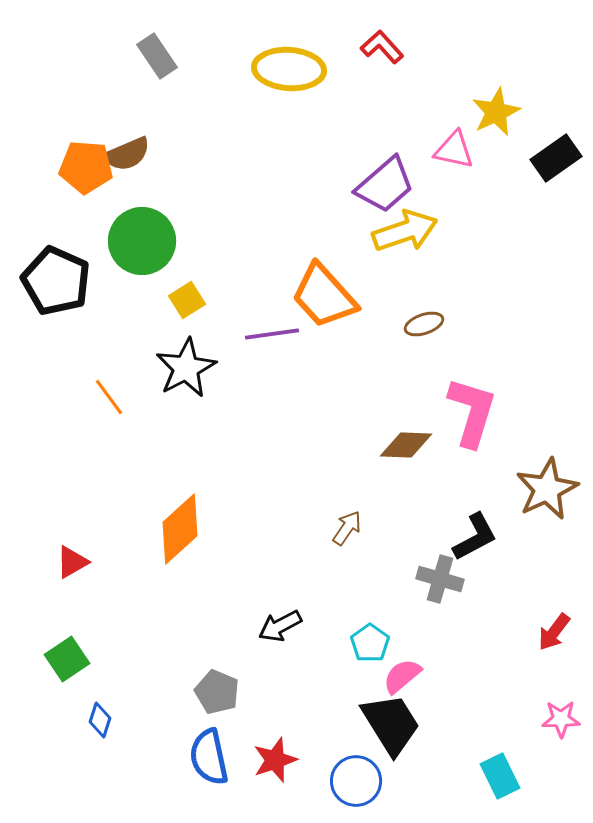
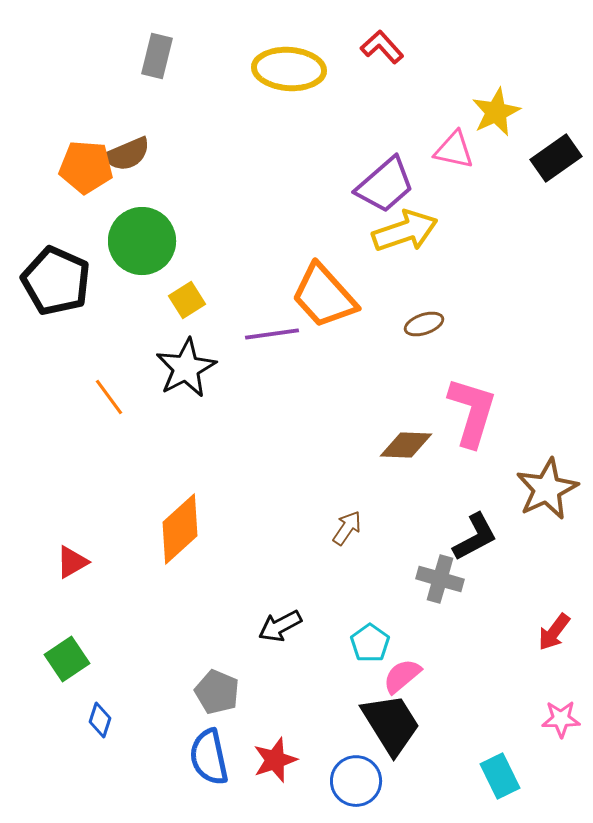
gray rectangle: rotated 48 degrees clockwise
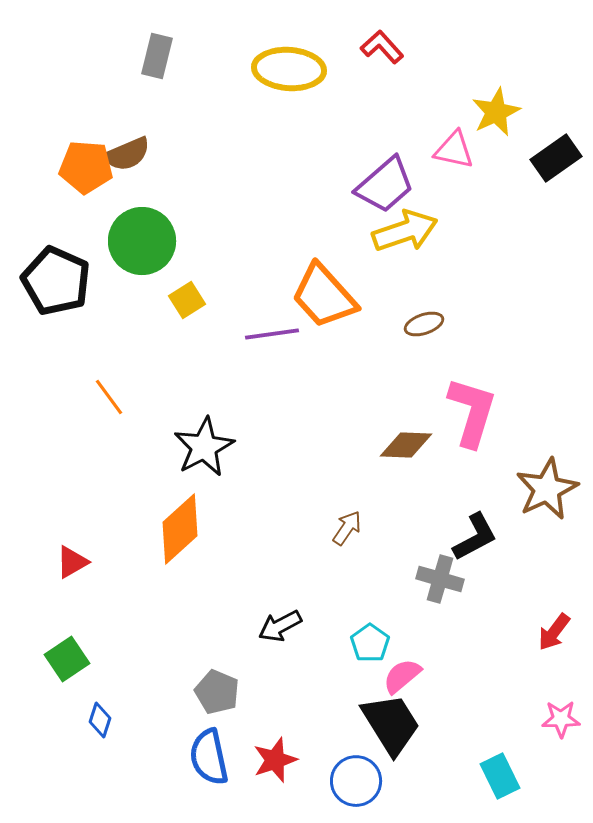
black star: moved 18 px right, 79 px down
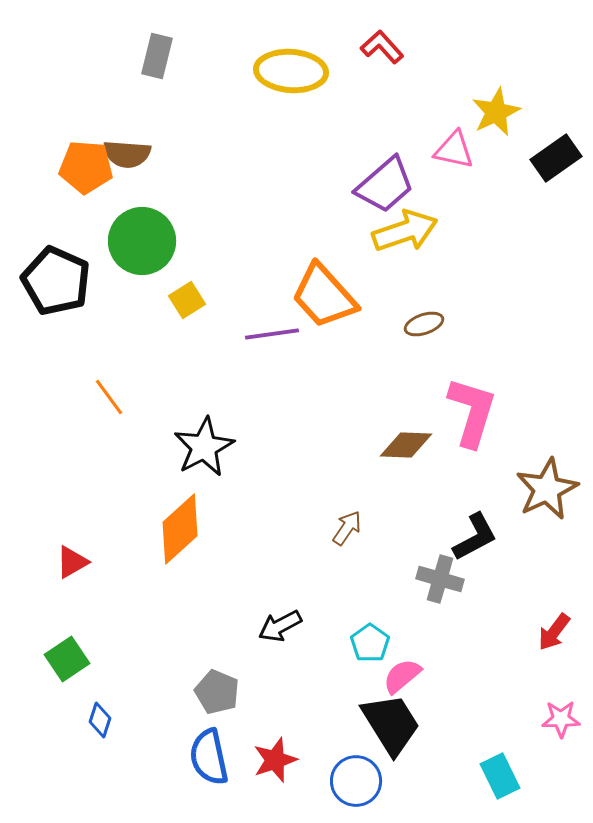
yellow ellipse: moved 2 px right, 2 px down
brown semicircle: rotated 27 degrees clockwise
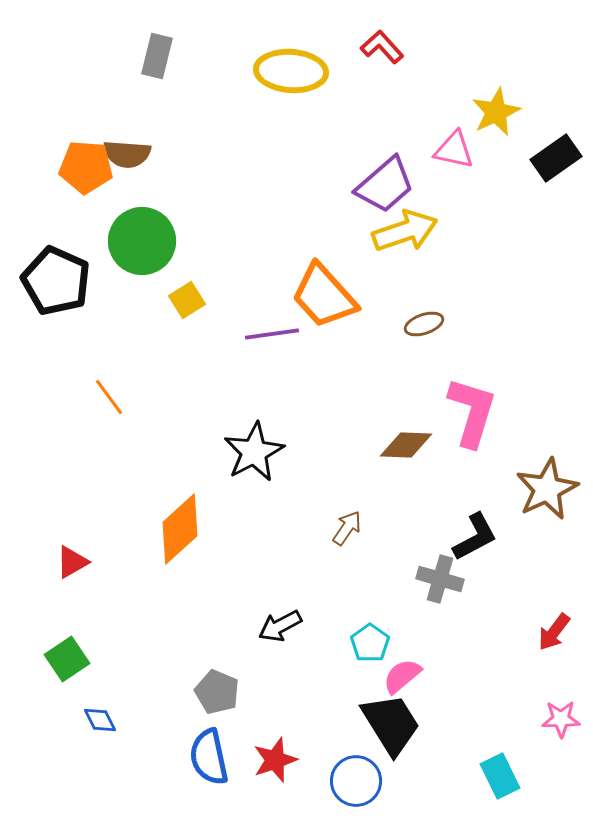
black star: moved 50 px right, 5 px down
blue diamond: rotated 44 degrees counterclockwise
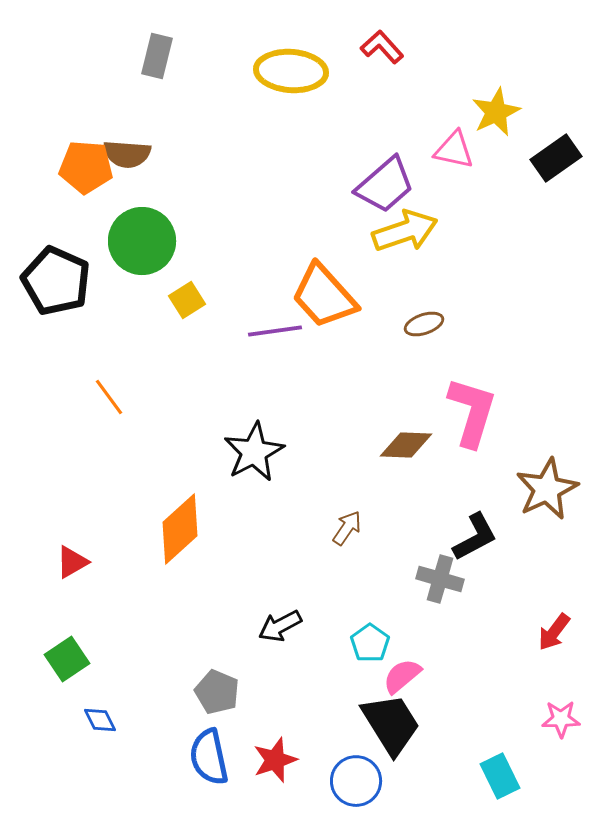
purple line: moved 3 px right, 3 px up
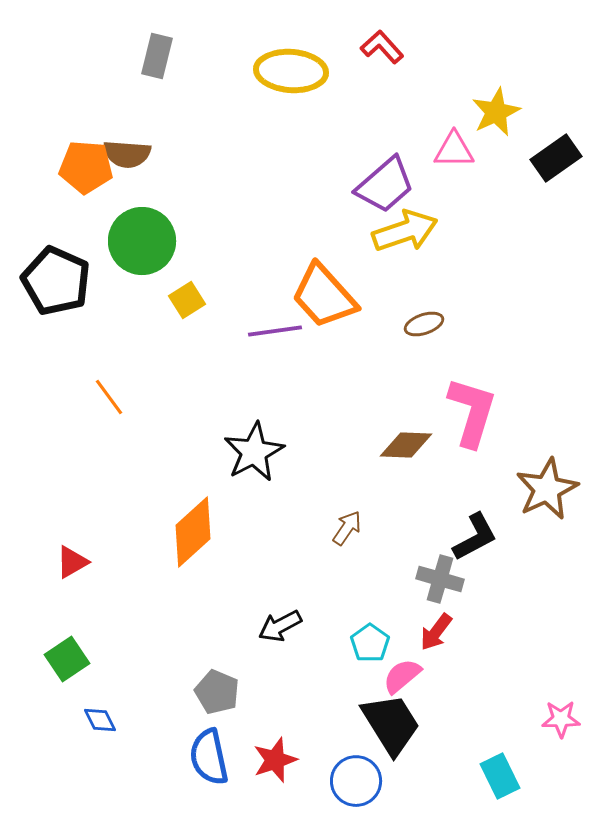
pink triangle: rotated 12 degrees counterclockwise
orange diamond: moved 13 px right, 3 px down
red arrow: moved 118 px left
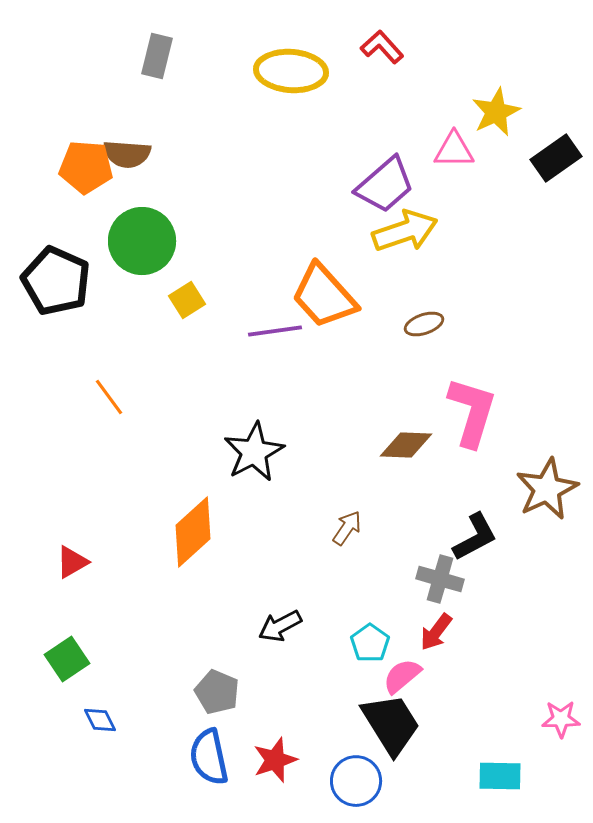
cyan rectangle: rotated 63 degrees counterclockwise
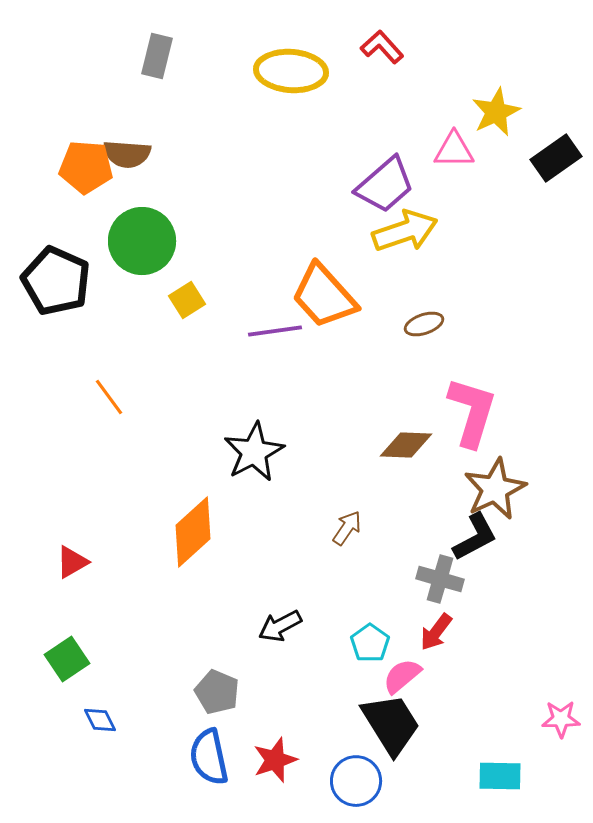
brown star: moved 52 px left
